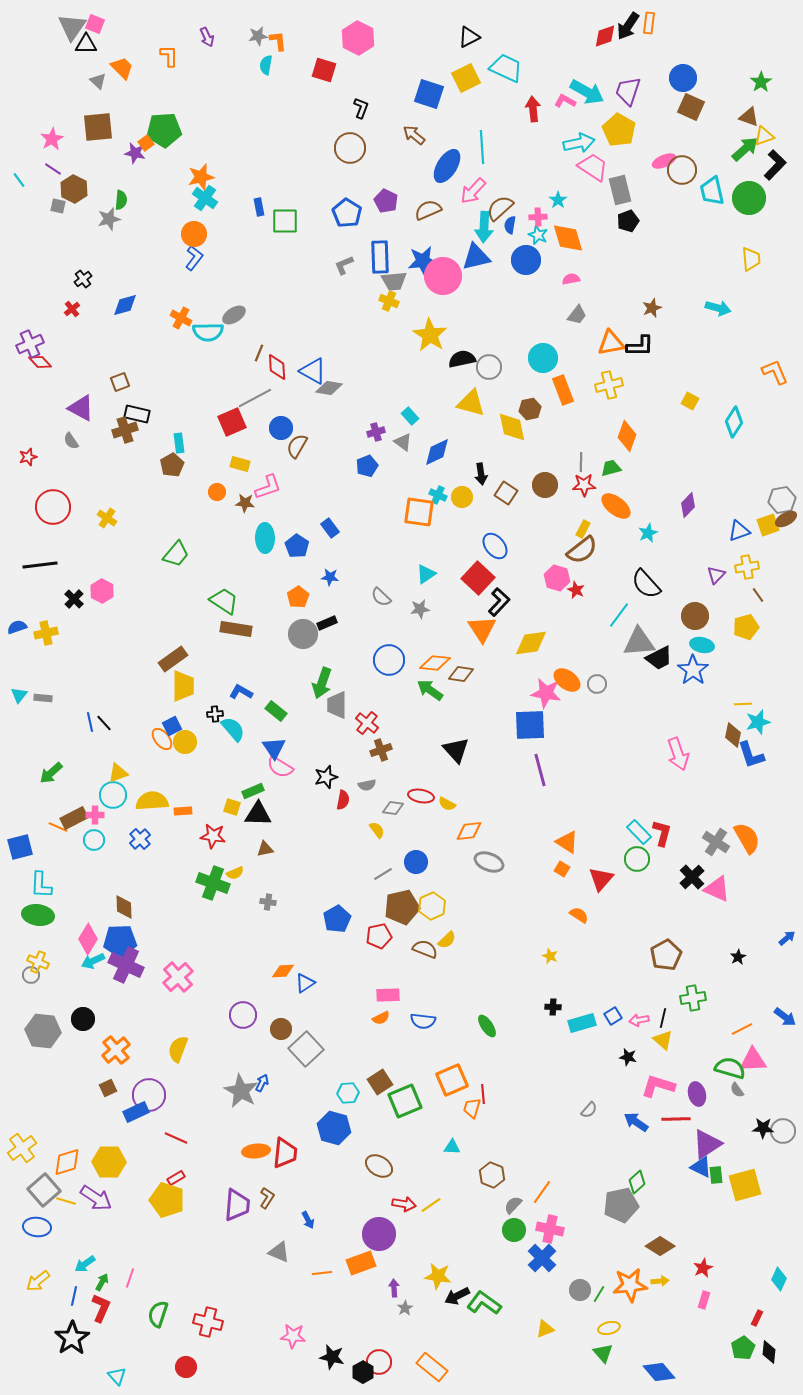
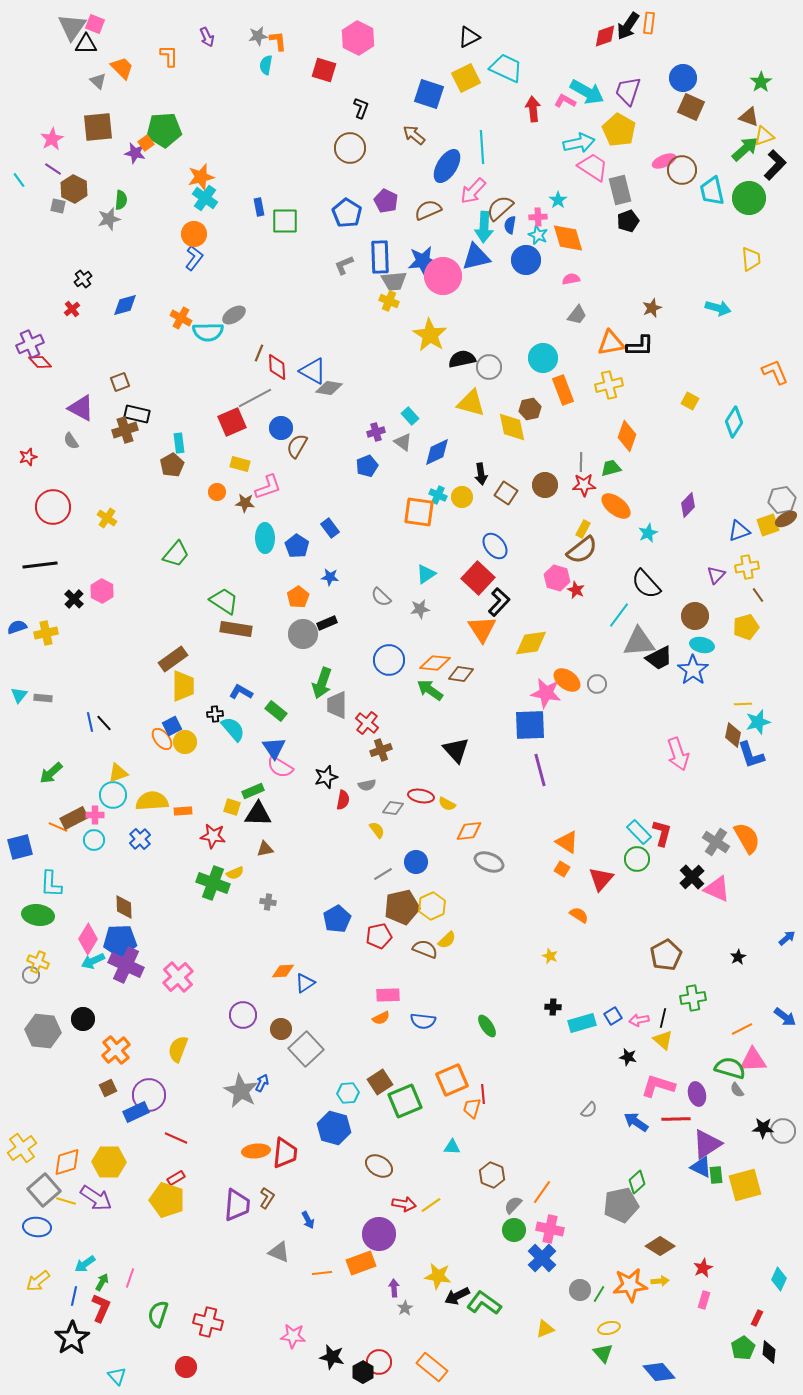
cyan L-shape at (41, 885): moved 10 px right, 1 px up
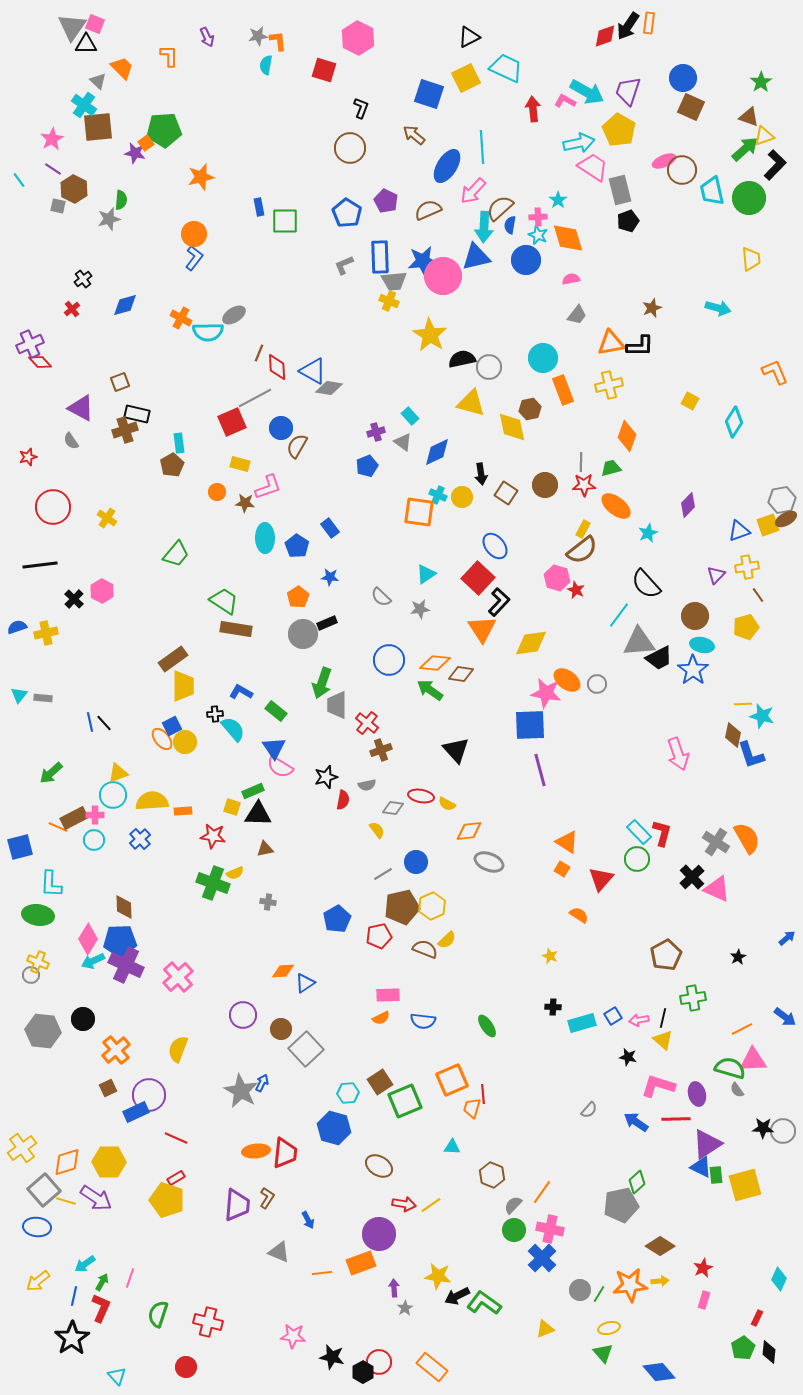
cyan cross at (205, 198): moved 121 px left, 93 px up
cyan star at (758, 722): moved 4 px right, 6 px up; rotated 30 degrees clockwise
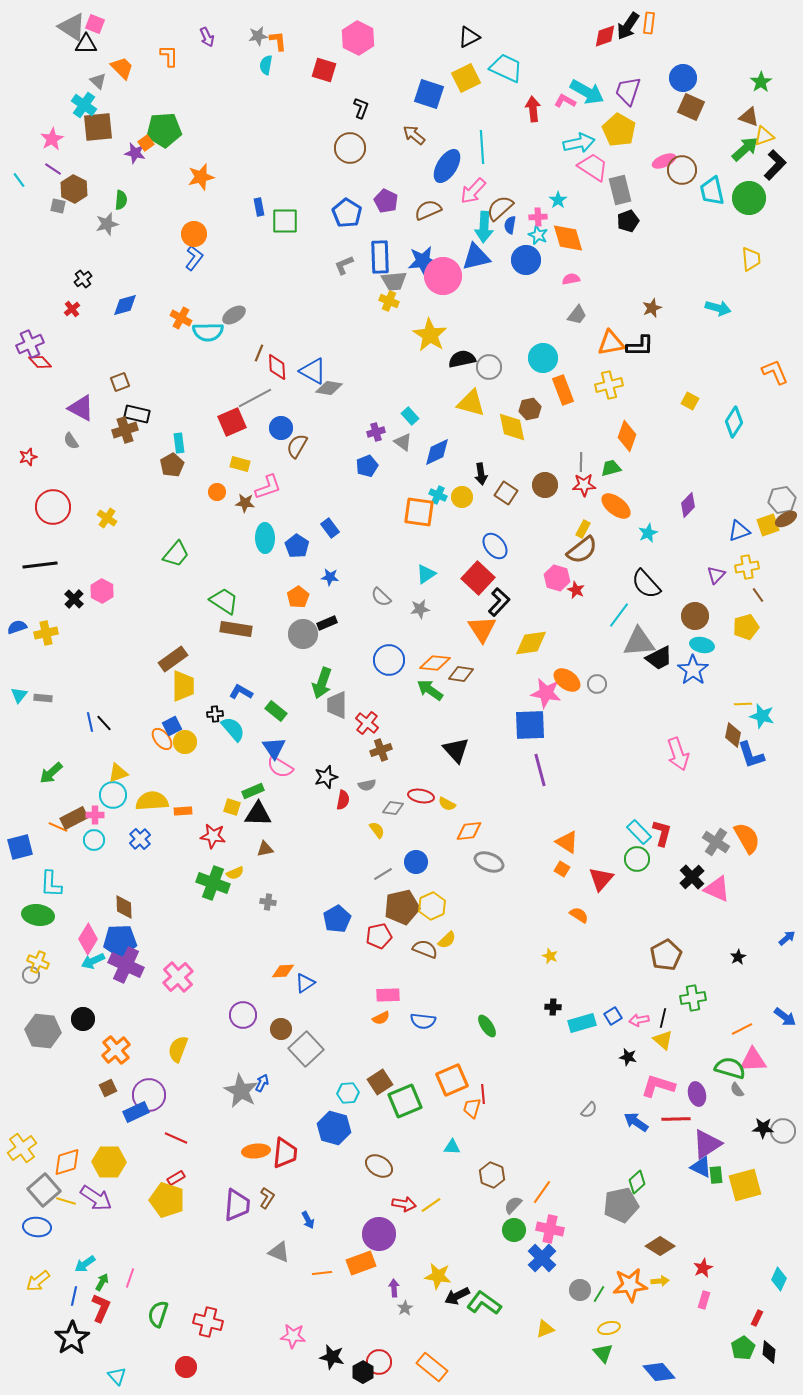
gray triangle at (72, 27): rotated 32 degrees counterclockwise
gray star at (109, 219): moved 2 px left, 5 px down
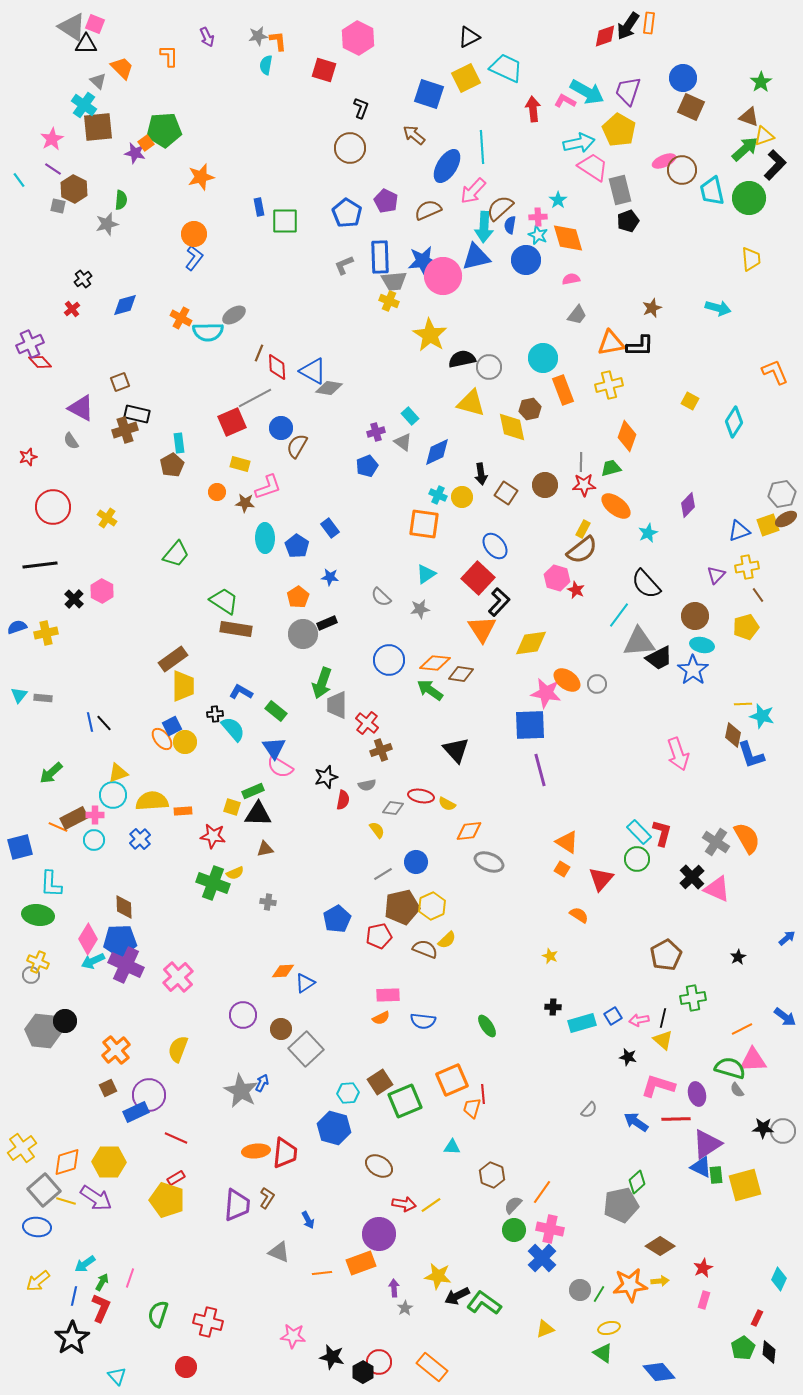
gray hexagon at (782, 500): moved 6 px up
orange square at (419, 512): moved 5 px right, 12 px down
black circle at (83, 1019): moved 18 px left, 2 px down
green triangle at (603, 1353): rotated 15 degrees counterclockwise
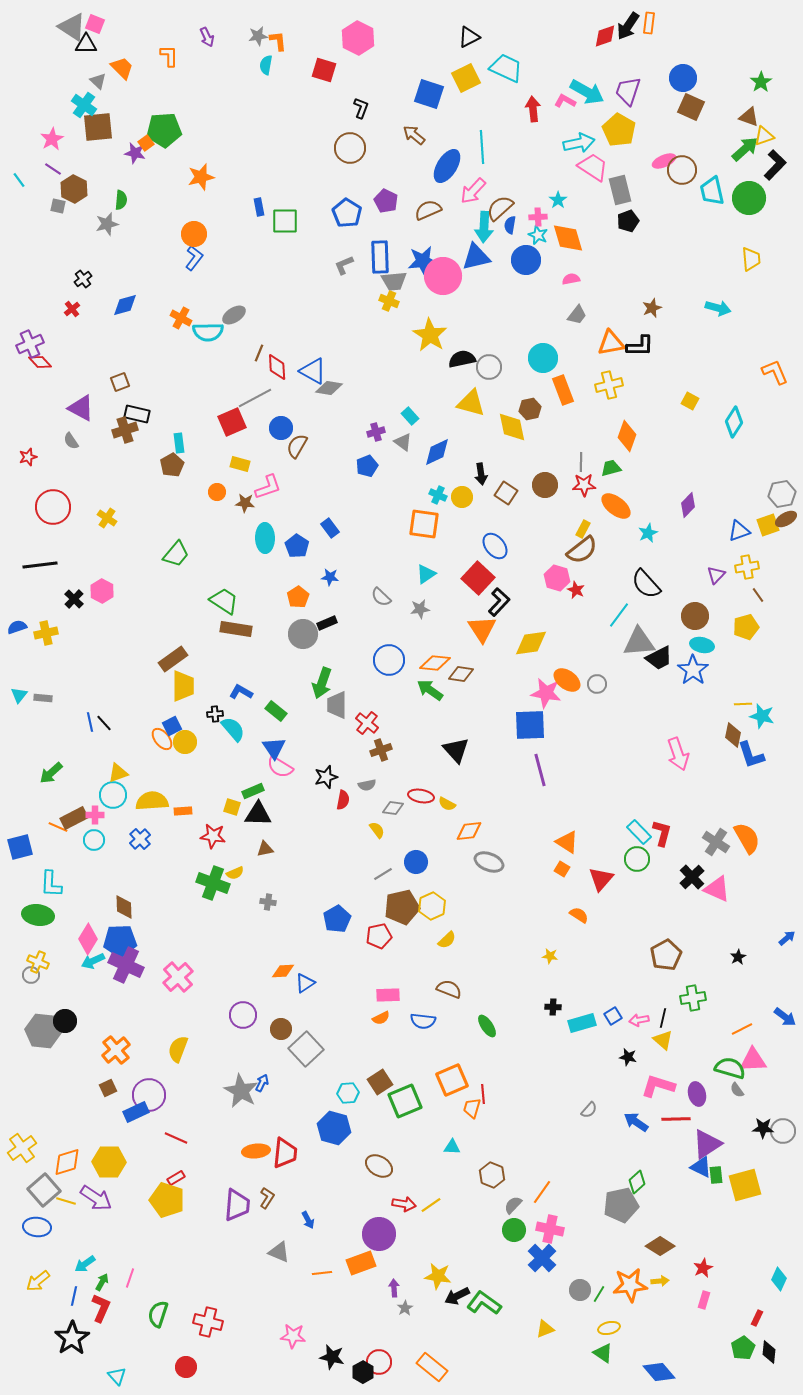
brown semicircle at (425, 949): moved 24 px right, 40 px down
yellow star at (550, 956): rotated 14 degrees counterclockwise
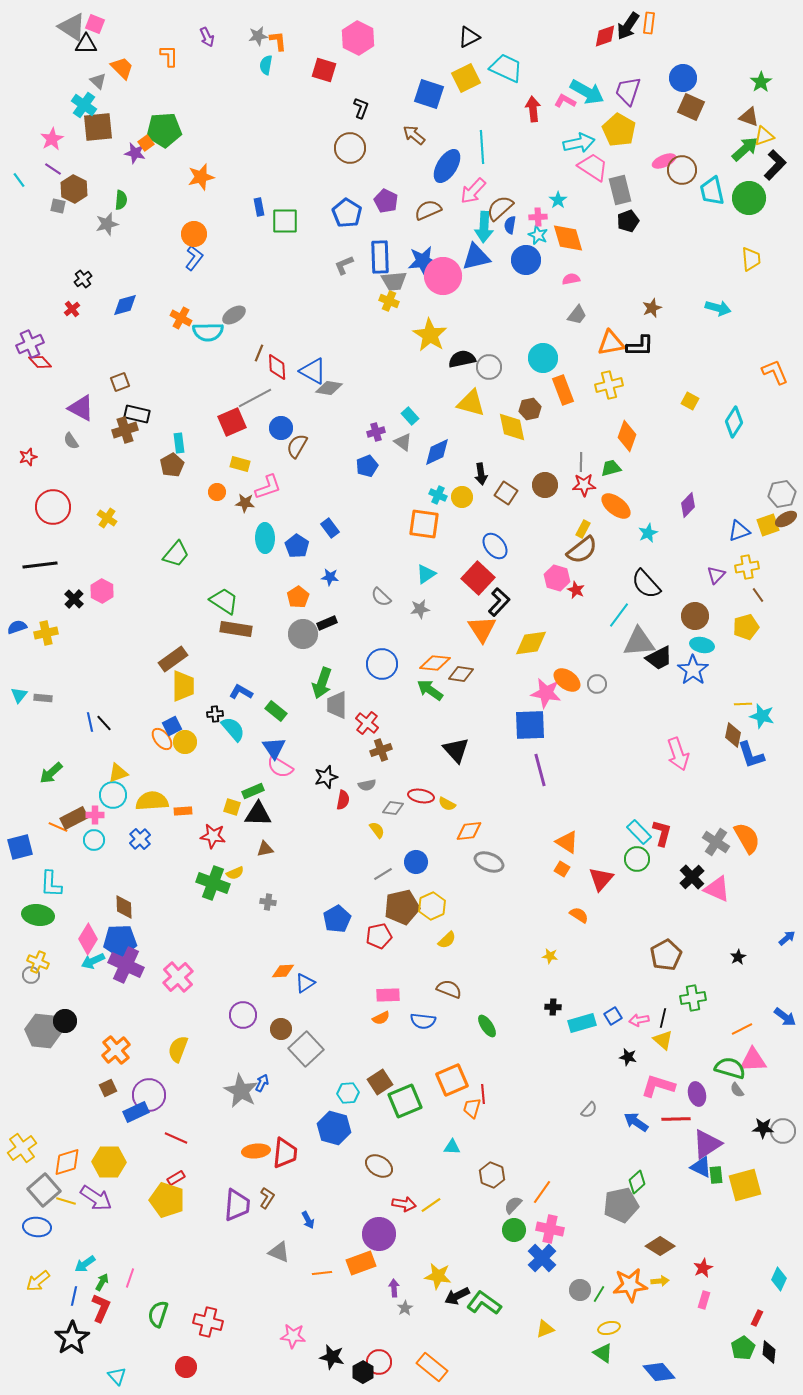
blue circle at (389, 660): moved 7 px left, 4 px down
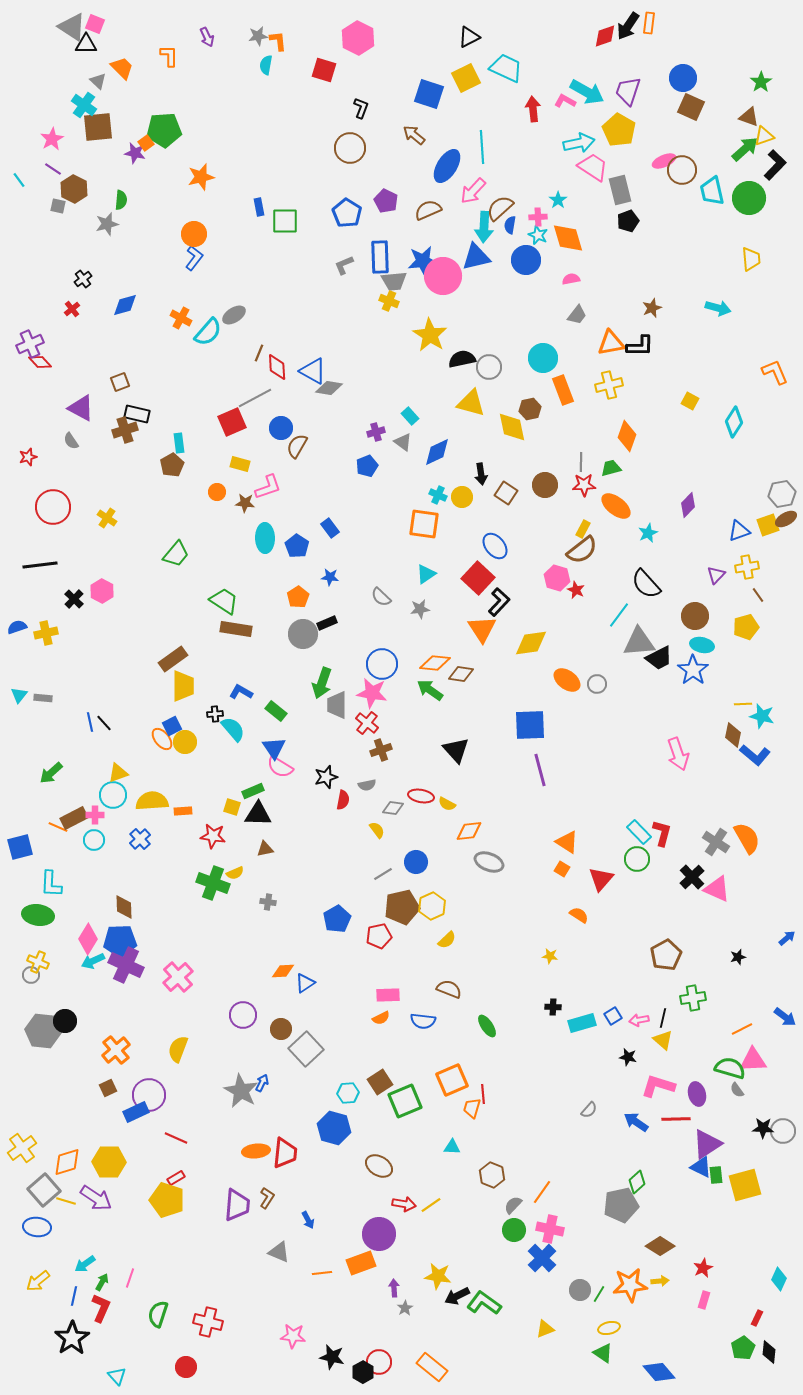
cyan semicircle at (208, 332): rotated 48 degrees counterclockwise
pink star at (546, 693): moved 174 px left
blue L-shape at (751, 755): moved 4 px right; rotated 32 degrees counterclockwise
black star at (738, 957): rotated 14 degrees clockwise
